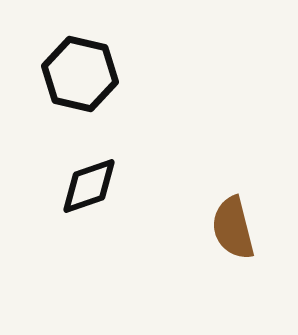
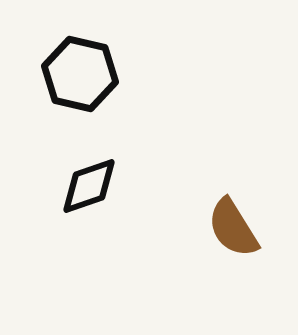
brown semicircle: rotated 18 degrees counterclockwise
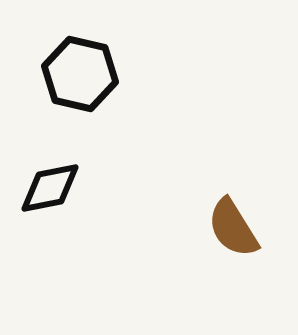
black diamond: moved 39 px left, 2 px down; rotated 8 degrees clockwise
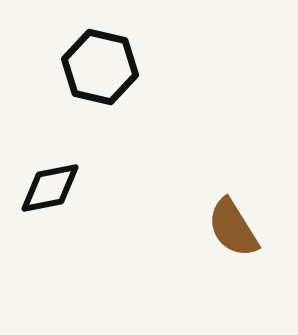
black hexagon: moved 20 px right, 7 px up
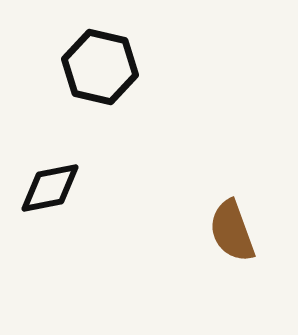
brown semicircle: moved 1 px left, 3 px down; rotated 12 degrees clockwise
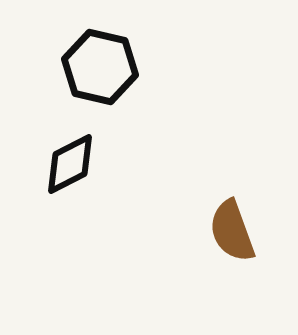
black diamond: moved 20 px right, 24 px up; rotated 16 degrees counterclockwise
